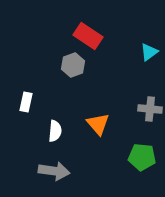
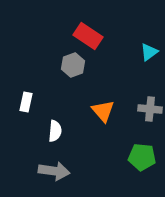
orange triangle: moved 5 px right, 13 px up
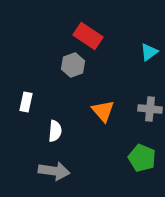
green pentagon: moved 1 px down; rotated 16 degrees clockwise
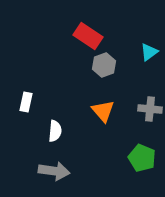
gray hexagon: moved 31 px right
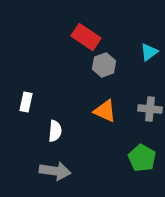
red rectangle: moved 2 px left, 1 px down
orange triangle: moved 2 px right; rotated 25 degrees counterclockwise
green pentagon: rotated 8 degrees clockwise
gray arrow: moved 1 px right
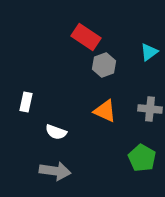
white semicircle: moved 1 px right, 1 px down; rotated 105 degrees clockwise
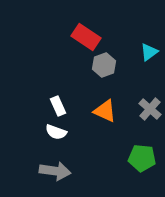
white rectangle: moved 32 px right, 4 px down; rotated 36 degrees counterclockwise
gray cross: rotated 35 degrees clockwise
green pentagon: rotated 24 degrees counterclockwise
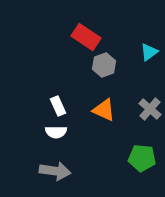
orange triangle: moved 1 px left, 1 px up
white semicircle: rotated 20 degrees counterclockwise
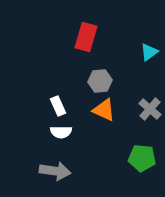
red rectangle: rotated 72 degrees clockwise
gray hexagon: moved 4 px left, 16 px down; rotated 15 degrees clockwise
white semicircle: moved 5 px right
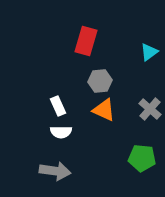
red rectangle: moved 4 px down
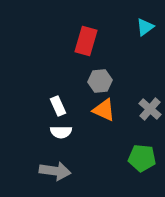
cyan triangle: moved 4 px left, 25 px up
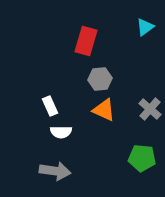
gray hexagon: moved 2 px up
white rectangle: moved 8 px left
